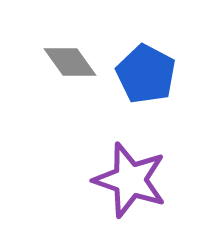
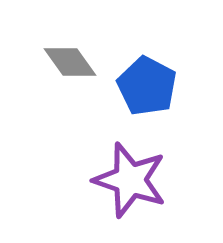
blue pentagon: moved 1 px right, 12 px down
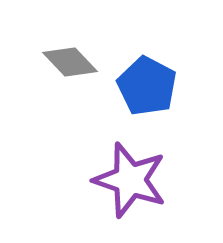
gray diamond: rotated 8 degrees counterclockwise
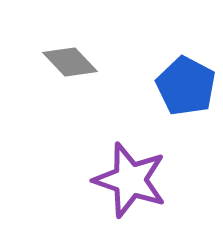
blue pentagon: moved 39 px right
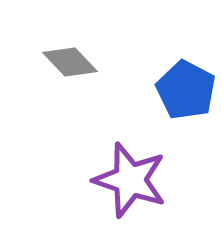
blue pentagon: moved 4 px down
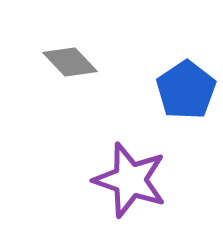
blue pentagon: rotated 10 degrees clockwise
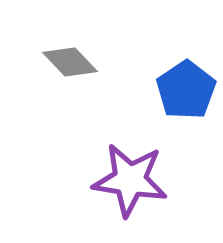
purple star: rotated 10 degrees counterclockwise
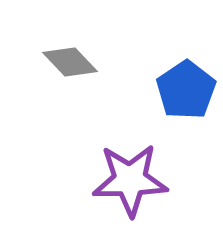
purple star: rotated 10 degrees counterclockwise
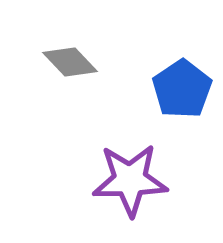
blue pentagon: moved 4 px left, 1 px up
